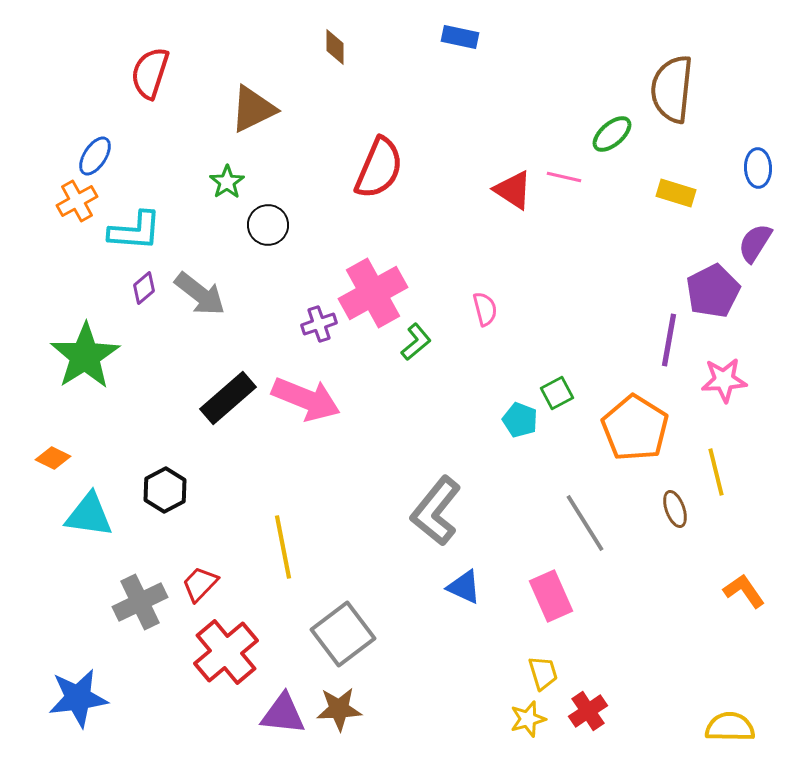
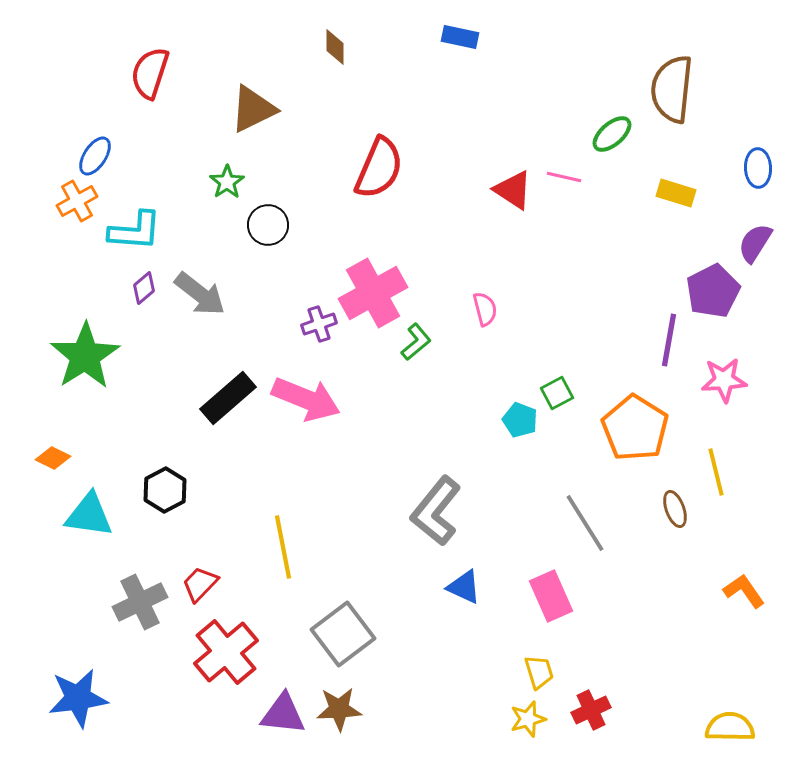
yellow trapezoid at (543, 673): moved 4 px left, 1 px up
red cross at (588, 711): moved 3 px right, 1 px up; rotated 9 degrees clockwise
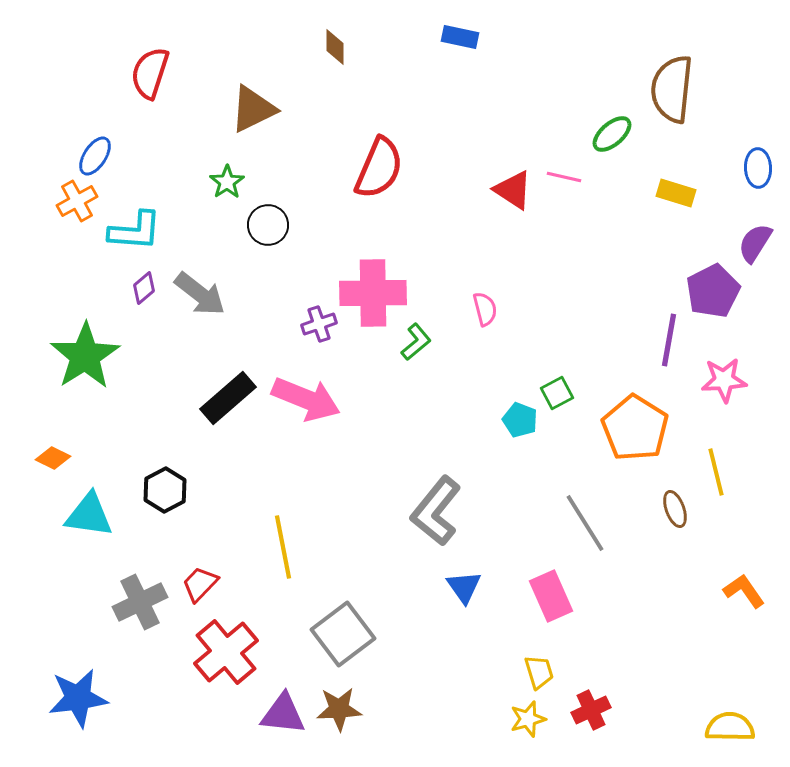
pink cross at (373, 293): rotated 28 degrees clockwise
blue triangle at (464, 587): rotated 30 degrees clockwise
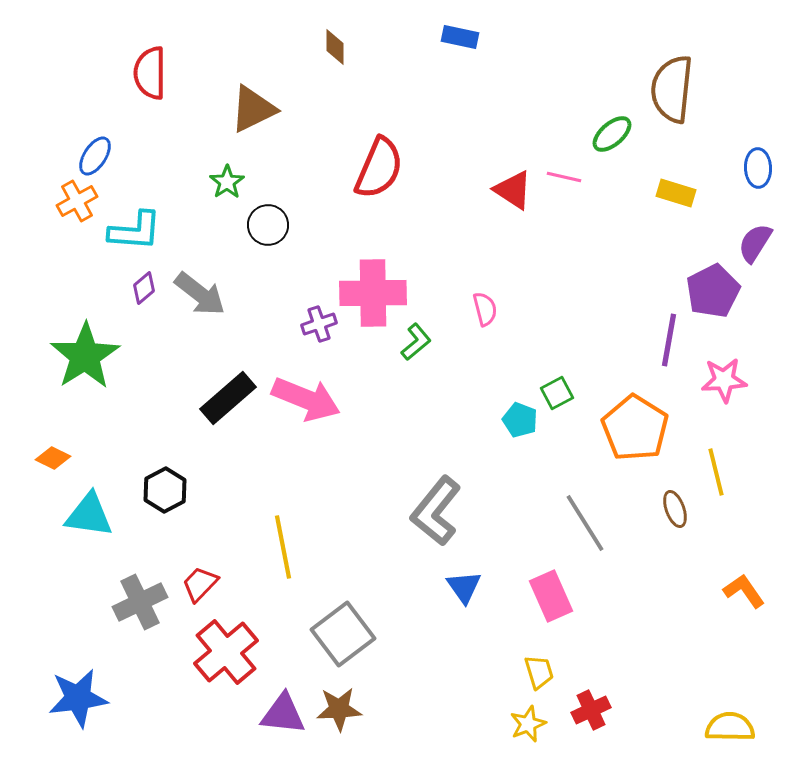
red semicircle at (150, 73): rotated 18 degrees counterclockwise
yellow star at (528, 719): moved 5 px down; rotated 6 degrees counterclockwise
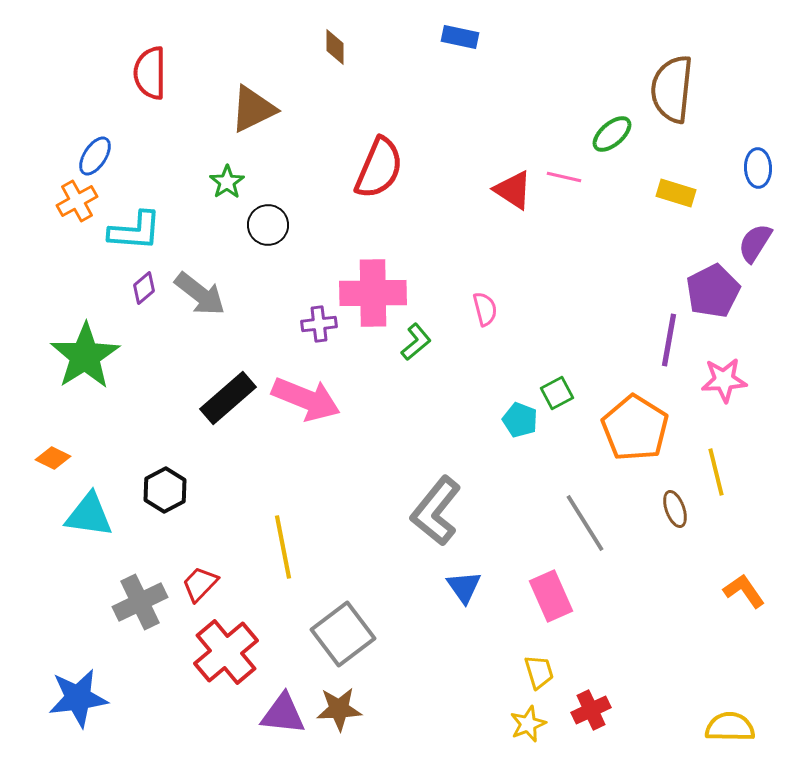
purple cross at (319, 324): rotated 12 degrees clockwise
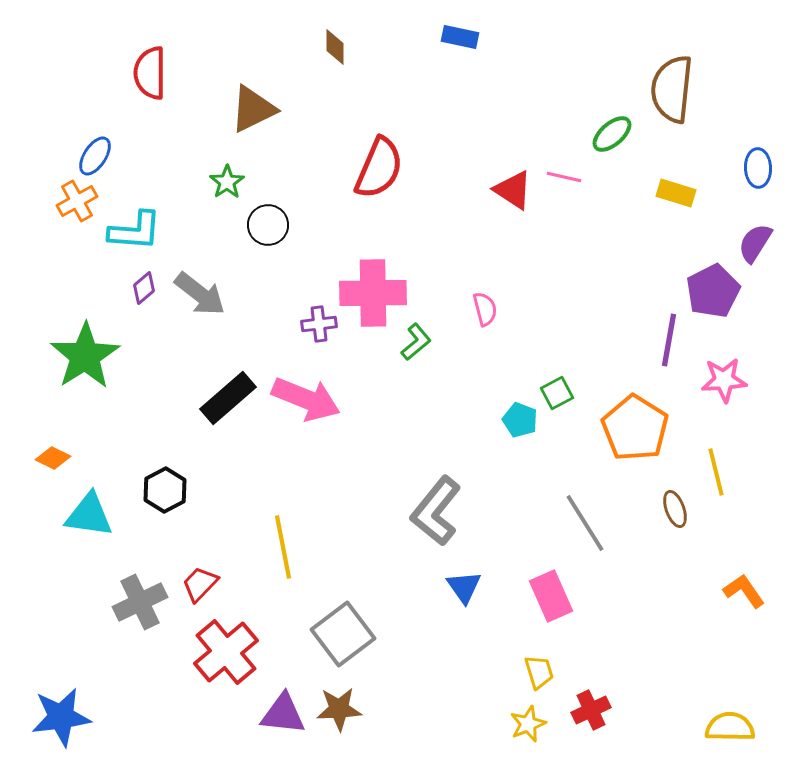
blue star at (78, 698): moved 17 px left, 19 px down
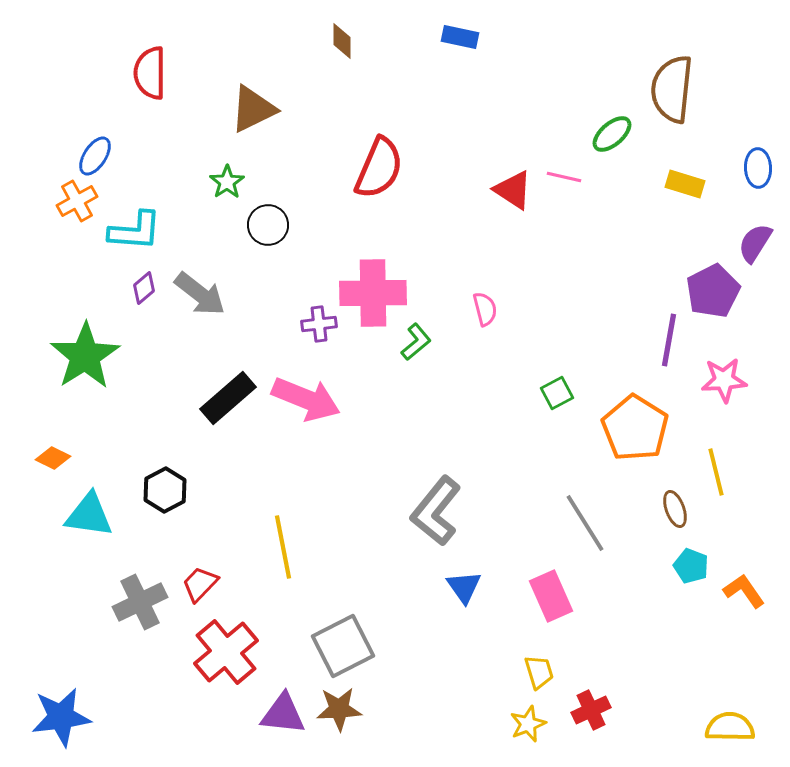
brown diamond at (335, 47): moved 7 px right, 6 px up
yellow rectangle at (676, 193): moved 9 px right, 9 px up
cyan pentagon at (520, 420): moved 171 px right, 146 px down
gray square at (343, 634): moved 12 px down; rotated 10 degrees clockwise
